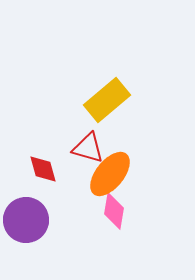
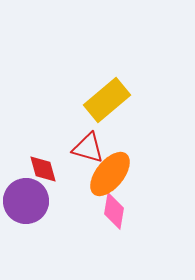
purple circle: moved 19 px up
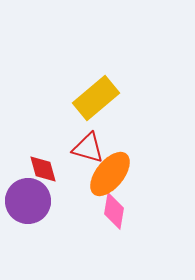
yellow rectangle: moved 11 px left, 2 px up
purple circle: moved 2 px right
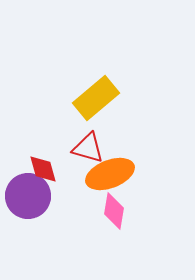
orange ellipse: rotated 30 degrees clockwise
purple circle: moved 5 px up
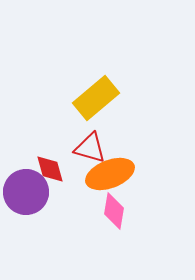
red triangle: moved 2 px right
red diamond: moved 7 px right
purple circle: moved 2 px left, 4 px up
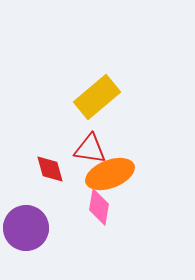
yellow rectangle: moved 1 px right, 1 px up
red triangle: moved 1 px down; rotated 8 degrees counterclockwise
purple circle: moved 36 px down
pink diamond: moved 15 px left, 4 px up
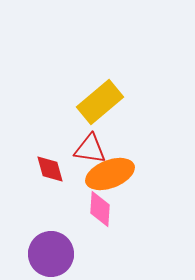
yellow rectangle: moved 3 px right, 5 px down
pink diamond: moved 1 px right, 2 px down; rotated 6 degrees counterclockwise
purple circle: moved 25 px right, 26 px down
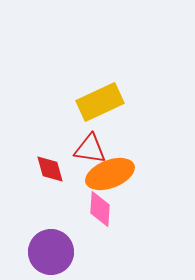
yellow rectangle: rotated 15 degrees clockwise
purple circle: moved 2 px up
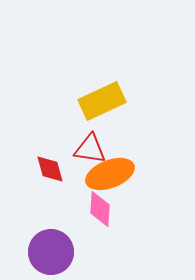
yellow rectangle: moved 2 px right, 1 px up
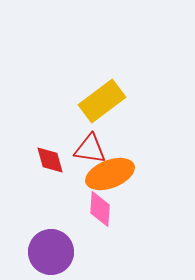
yellow rectangle: rotated 12 degrees counterclockwise
red diamond: moved 9 px up
